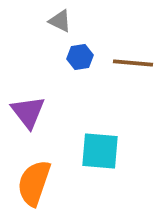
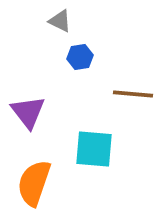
brown line: moved 31 px down
cyan square: moved 6 px left, 2 px up
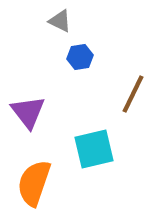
brown line: rotated 69 degrees counterclockwise
cyan square: rotated 18 degrees counterclockwise
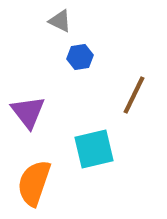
brown line: moved 1 px right, 1 px down
